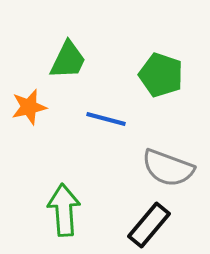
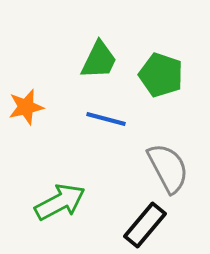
green trapezoid: moved 31 px right
orange star: moved 3 px left
gray semicircle: rotated 138 degrees counterclockwise
green arrow: moved 4 px left, 8 px up; rotated 66 degrees clockwise
black rectangle: moved 4 px left
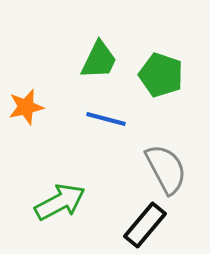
gray semicircle: moved 2 px left, 1 px down
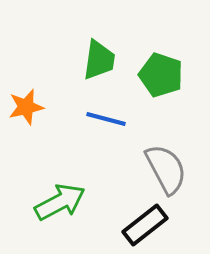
green trapezoid: rotated 18 degrees counterclockwise
black rectangle: rotated 12 degrees clockwise
